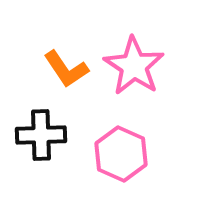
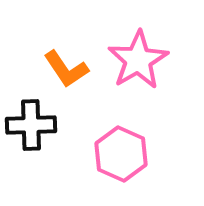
pink star: moved 4 px right, 6 px up; rotated 8 degrees clockwise
black cross: moved 10 px left, 10 px up
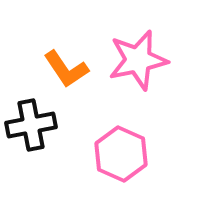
pink star: rotated 18 degrees clockwise
black cross: rotated 9 degrees counterclockwise
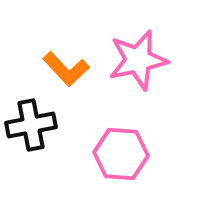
orange L-shape: rotated 9 degrees counterclockwise
pink hexagon: rotated 20 degrees counterclockwise
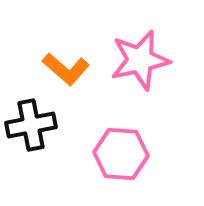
pink star: moved 2 px right
orange L-shape: rotated 6 degrees counterclockwise
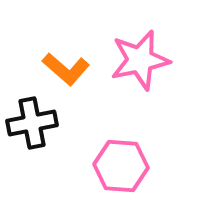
black cross: moved 1 px right, 2 px up
pink hexagon: moved 12 px down
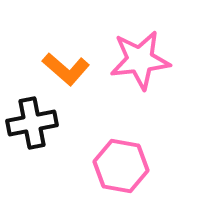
pink star: rotated 6 degrees clockwise
pink hexagon: rotated 6 degrees clockwise
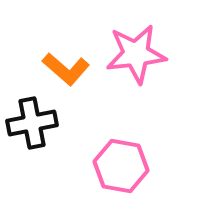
pink star: moved 4 px left, 6 px up
